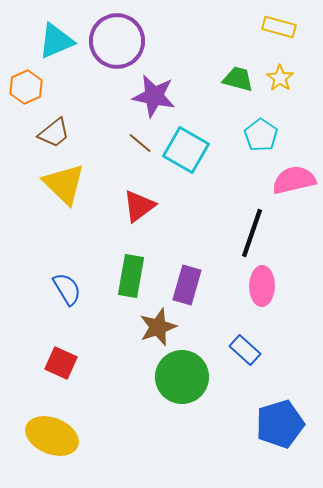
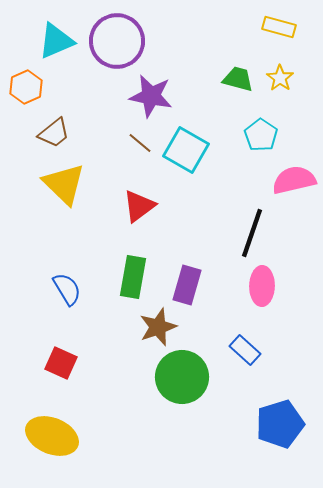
purple star: moved 3 px left
green rectangle: moved 2 px right, 1 px down
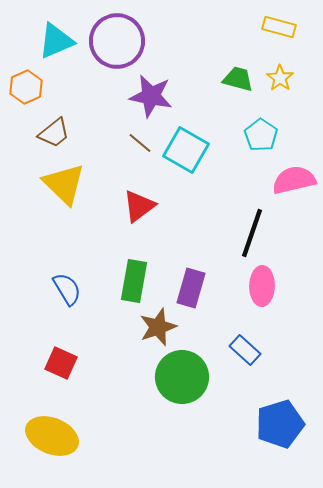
green rectangle: moved 1 px right, 4 px down
purple rectangle: moved 4 px right, 3 px down
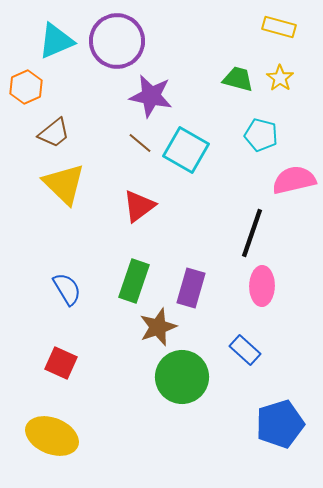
cyan pentagon: rotated 20 degrees counterclockwise
green rectangle: rotated 9 degrees clockwise
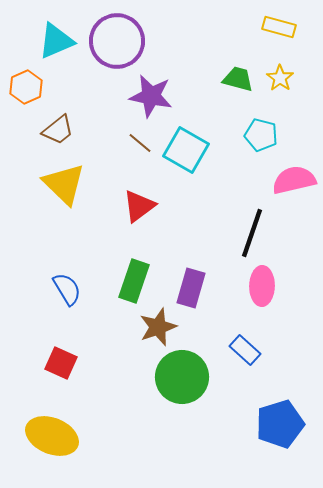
brown trapezoid: moved 4 px right, 3 px up
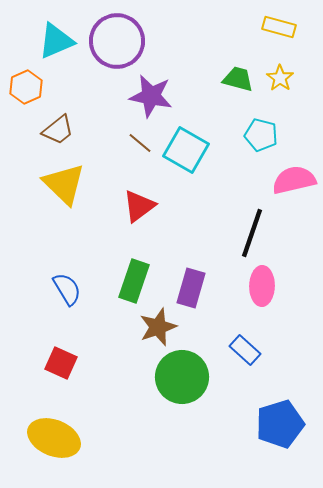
yellow ellipse: moved 2 px right, 2 px down
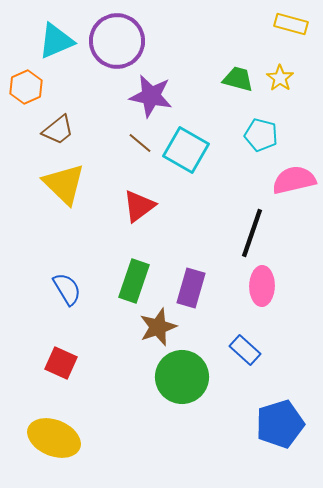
yellow rectangle: moved 12 px right, 3 px up
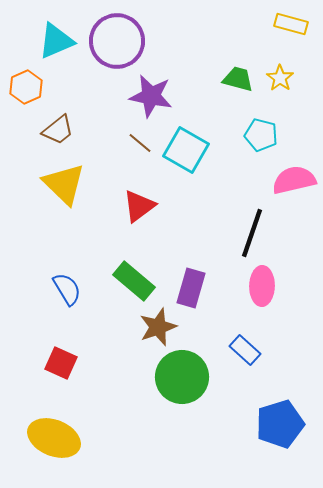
green rectangle: rotated 69 degrees counterclockwise
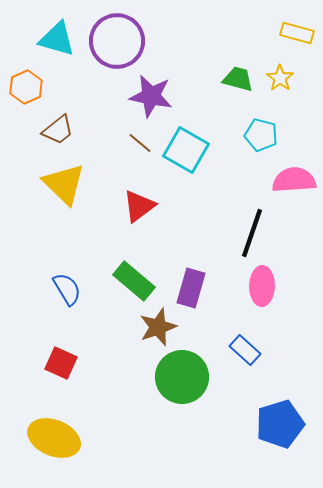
yellow rectangle: moved 6 px right, 9 px down
cyan triangle: moved 1 px right, 2 px up; rotated 39 degrees clockwise
pink semicircle: rotated 9 degrees clockwise
